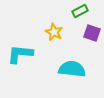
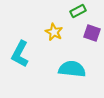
green rectangle: moved 2 px left
cyan L-shape: rotated 68 degrees counterclockwise
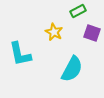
cyan L-shape: rotated 40 degrees counterclockwise
cyan semicircle: rotated 112 degrees clockwise
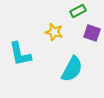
yellow star: rotated 12 degrees counterclockwise
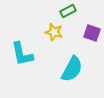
green rectangle: moved 10 px left
cyan L-shape: moved 2 px right
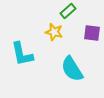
green rectangle: rotated 14 degrees counterclockwise
purple square: rotated 12 degrees counterclockwise
cyan semicircle: rotated 120 degrees clockwise
